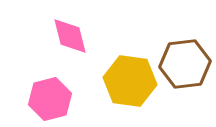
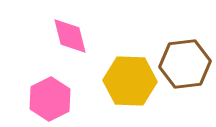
yellow hexagon: rotated 6 degrees counterclockwise
pink hexagon: rotated 12 degrees counterclockwise
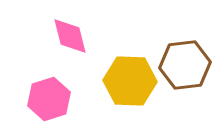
brown hexagon: moved 1 px down
pink hexagon: moved 1 px left; rotated 9 degrees clockwise
